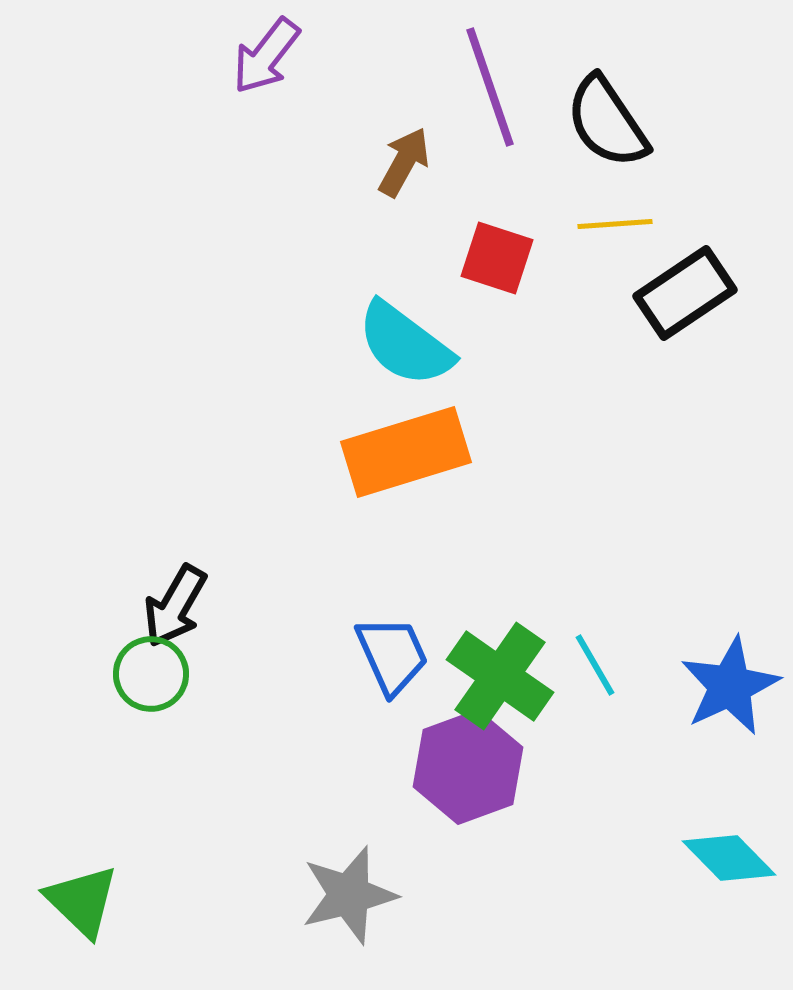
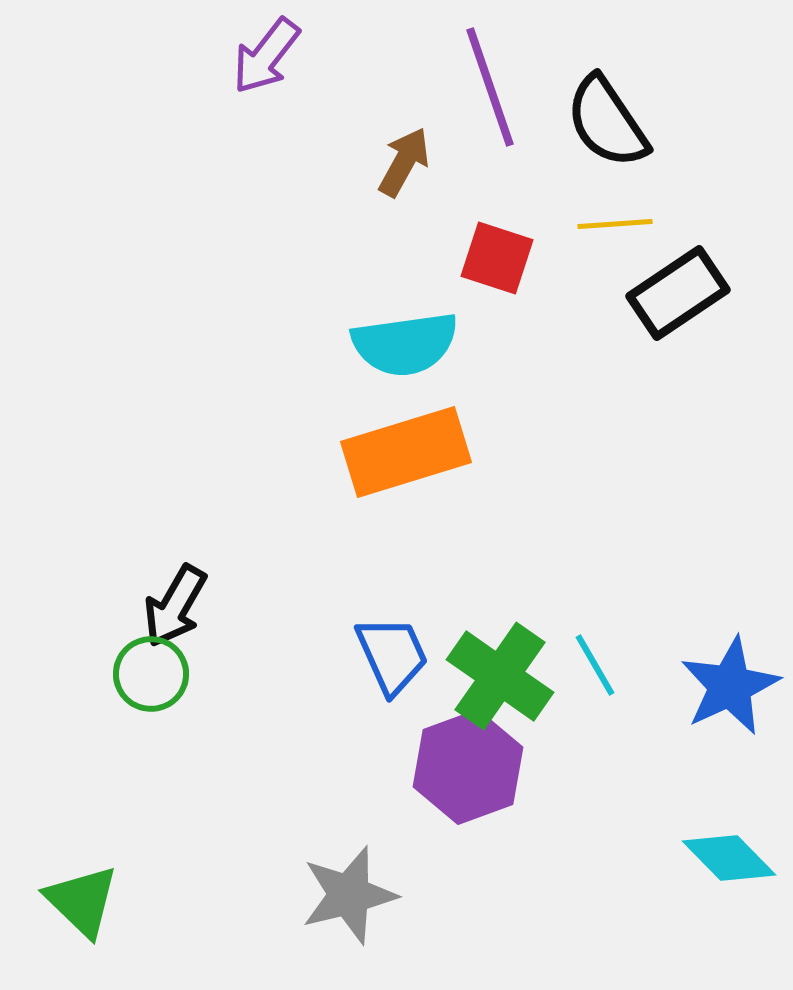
black rectangle: moved 7 px left
cyan semicircle: rotated 45 degrees counterclockwise
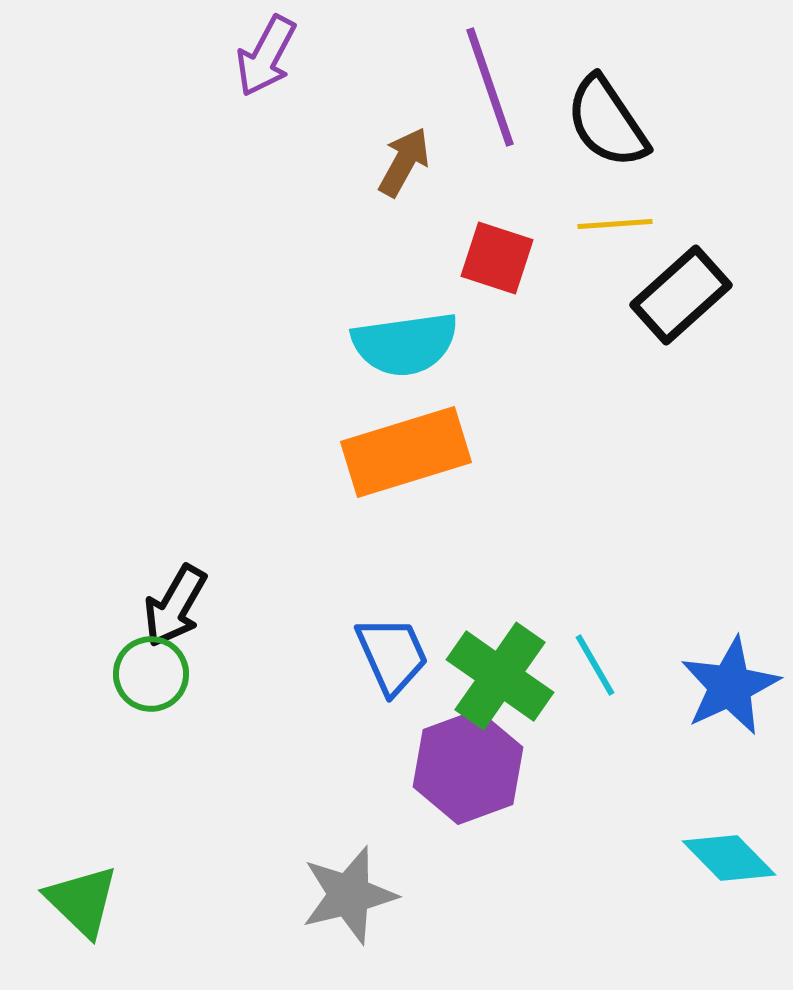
purple arrow: rotated 10 degrees counterclockwise
black rectangle: moved 3 px right, 2 px down; rotated 8 degrees counterclockwise
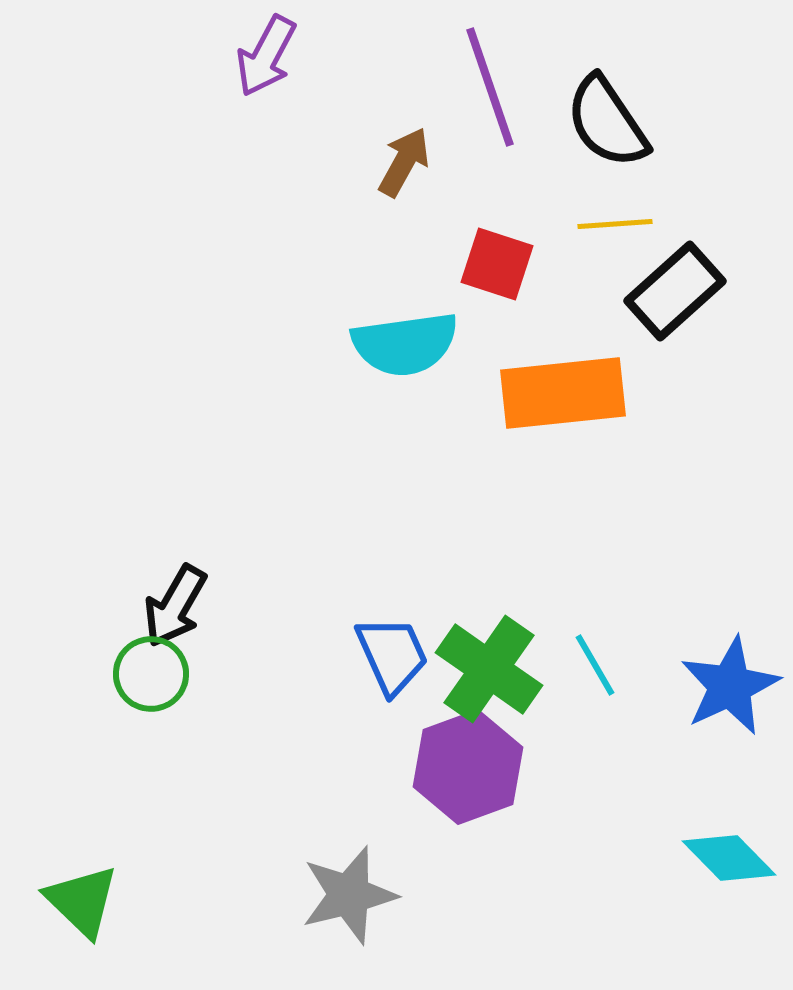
red square: moved 6 px down
black rectangle: moved 6 px left, 4 px up
orange rectangle: moved 157 px right, 59 px up; rotated 11 degrees clockwise
green cross: moved 11 px left, 7 px up
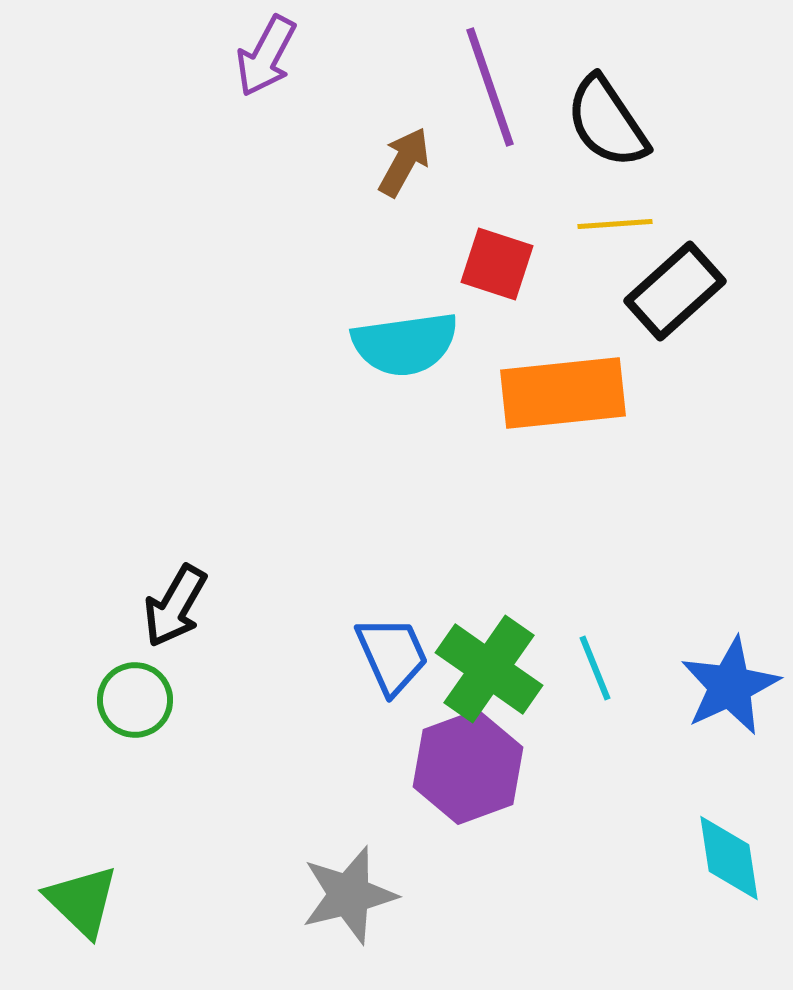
cyan line: moved 3 px down; rotated 8 degrees clockwise
green circle: moved 16 px left, 26 px down
cyan diamond: rotated 36 degrees clockwise
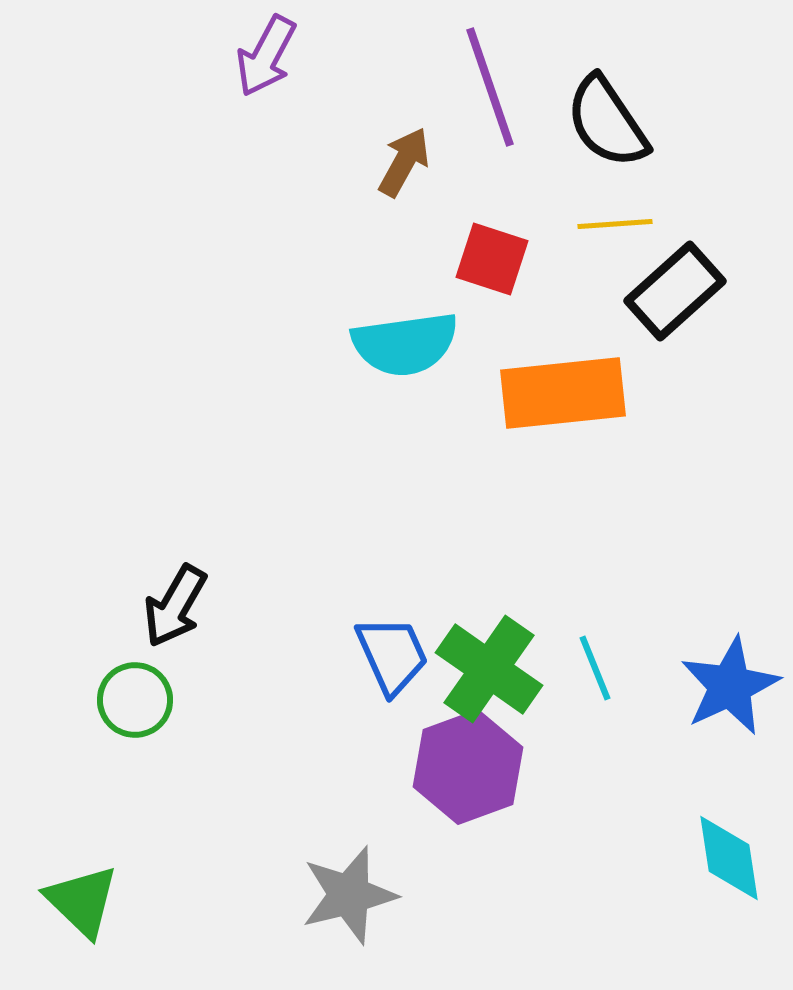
red square: moved 5 px left, 5 px up
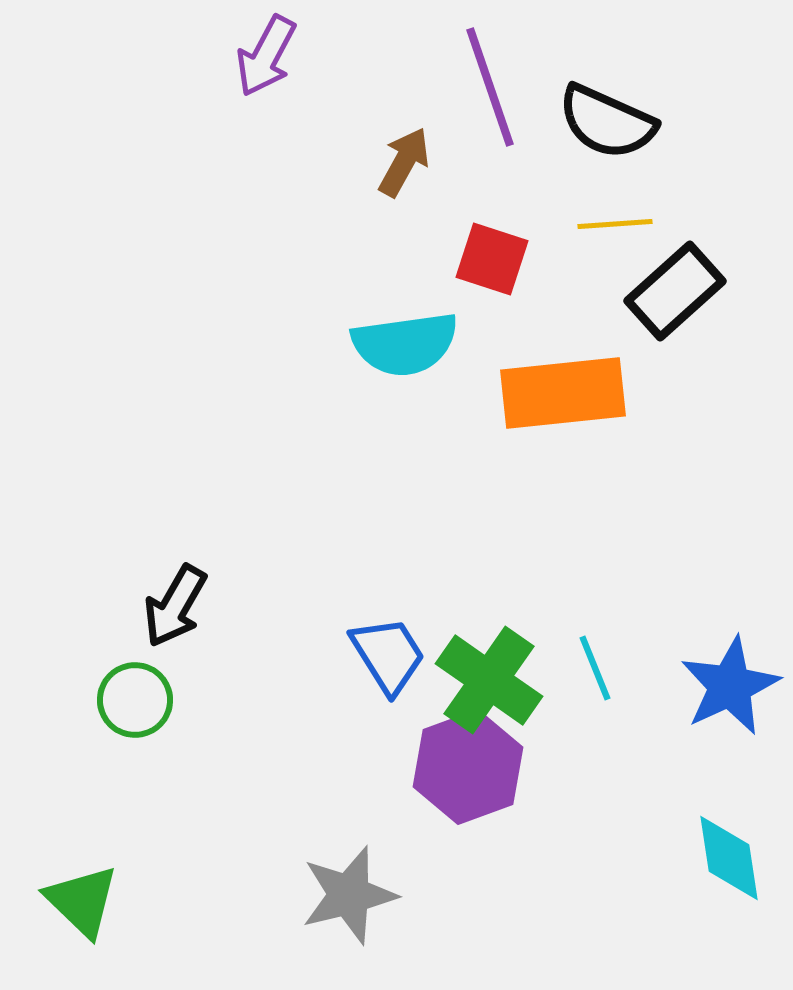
black semicircle: rotated 32 degrees counterclockwise
blue trapezoid: moved 4 px left; rotated 8 degrees counterclockwise
green cross: moved 11 px down
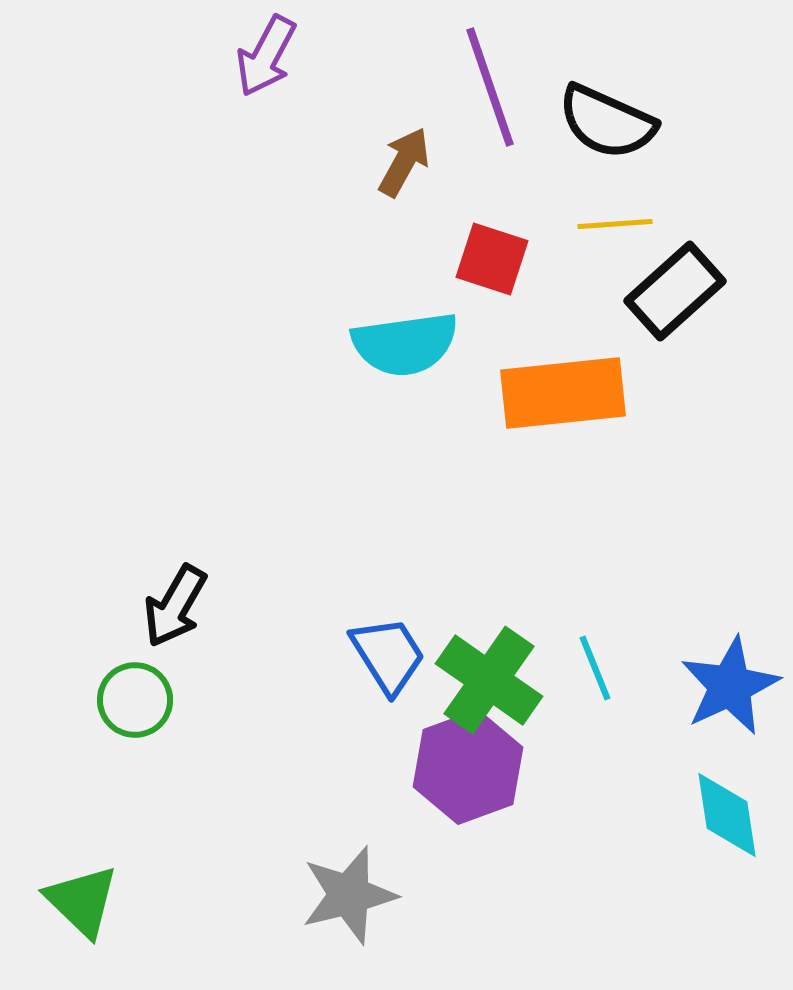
cyan diamond: moved 2 px left, 43 px up
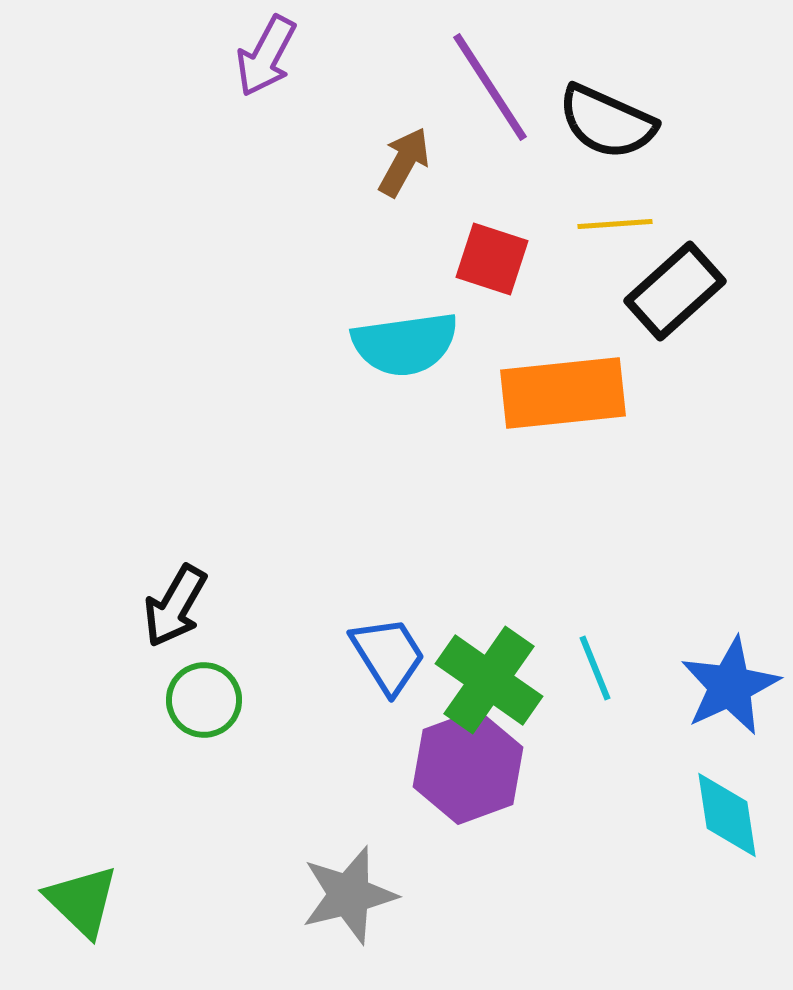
purple line: rotated 14 degrees counterclockwise
green circle: moved 69 px right
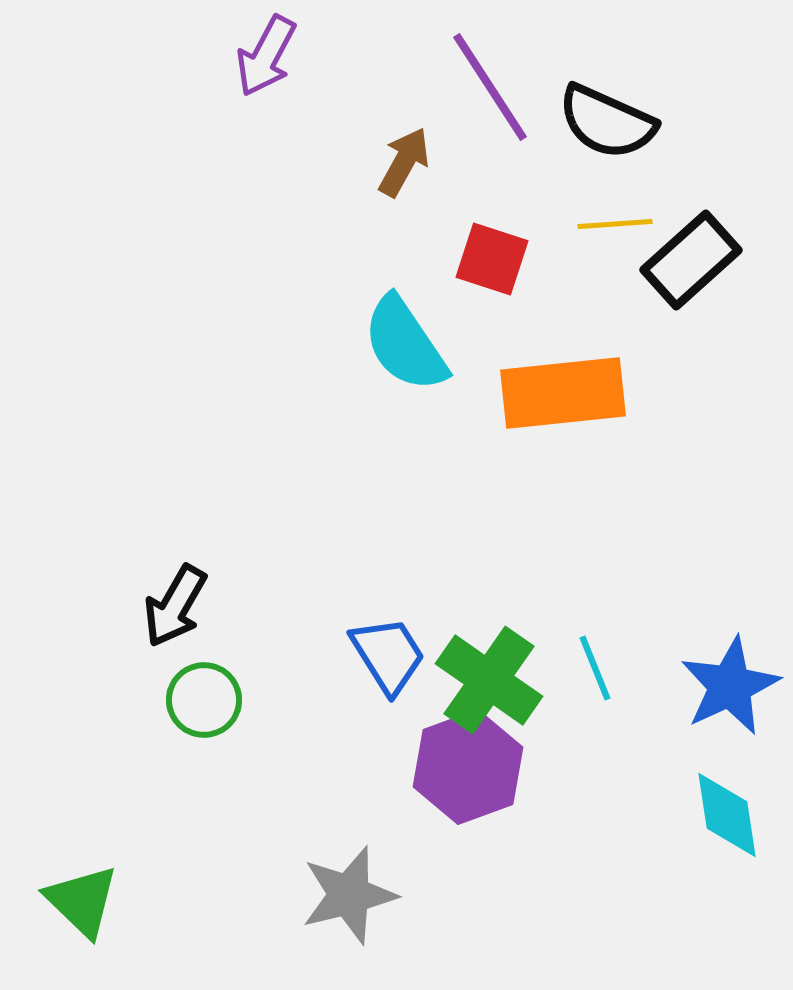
black rectangle: moved 16 px right, 31 px up
cyan semicircle: rotated 64 degrees clockwise
